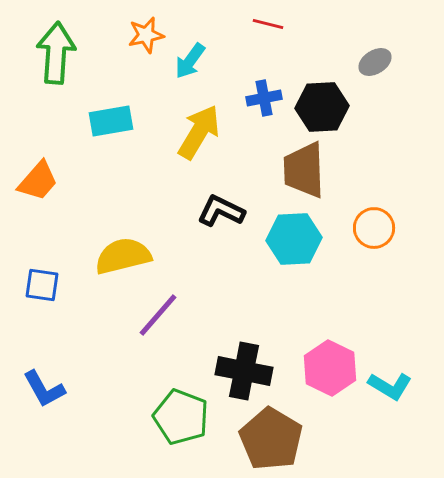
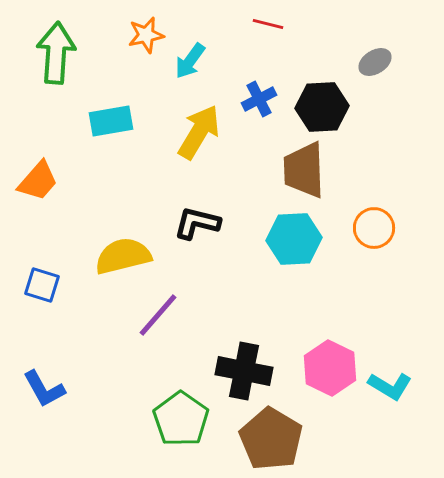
blue cross: moved 5 px left, 1 px down; rotated 16 degrees counterclockwise
black L-shape: moved 24 px left, 12 px down; rotated 12 degrees counterclockwise
blue square: rotated 9 degrees clockwise
green pentagon: moved 2 px down; rotated 14 degrees clockwise
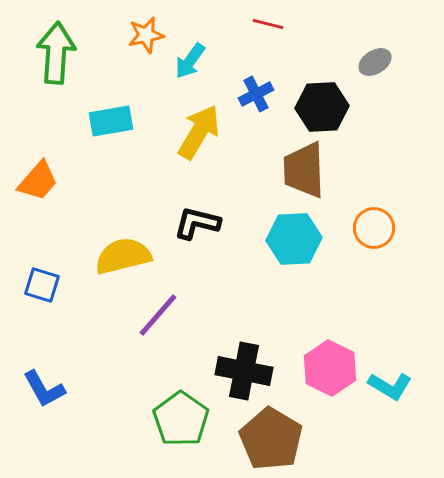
blue cross: moved 3 px left, 5 px up
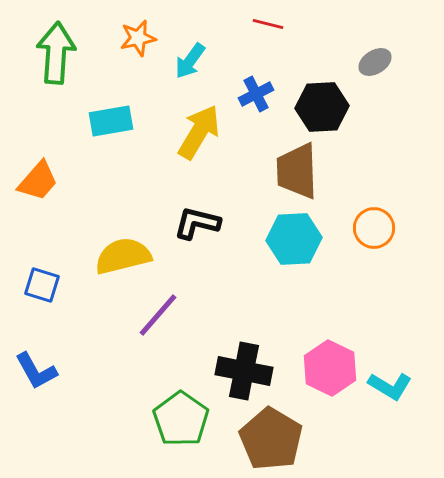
orange star: moved 8 px left, 3 px down
brown trapezoid: moved 7 px left, 1 px down
blue L-shape: moved 8 px left, 18 px up
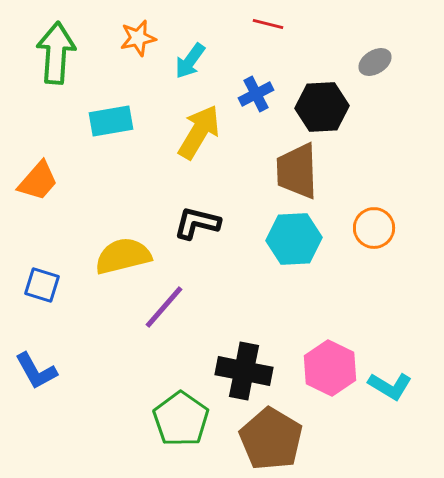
purple line: moved 6 px right, 8 px up
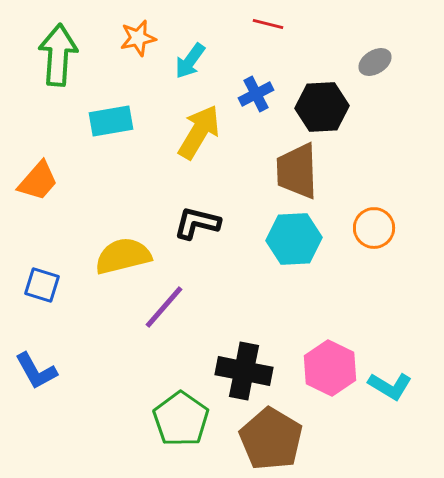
green arrow: moved 2 px right, 2 px down
